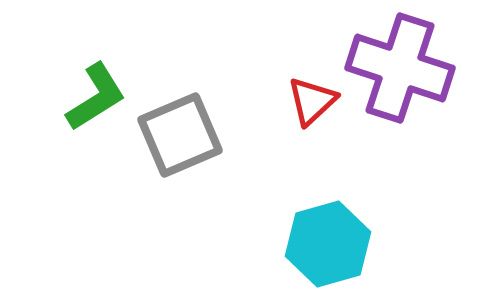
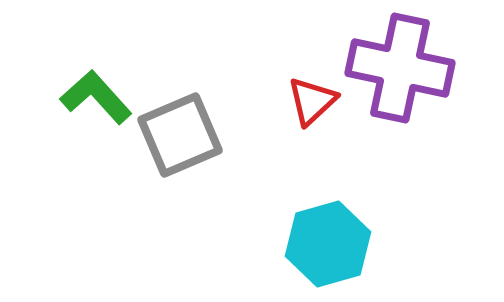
purple cross: rotated 6 degrees counterclockwise
green L-shape: rotated 100 degrees counterclockwise
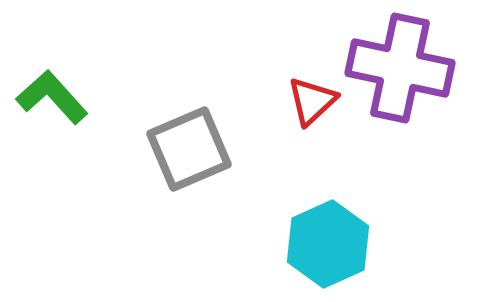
green L-shape: moved 44 px left
gray square: moved 9 px right, 14 px down
cyan hexagon: rotated 8 degrees counterclockwise
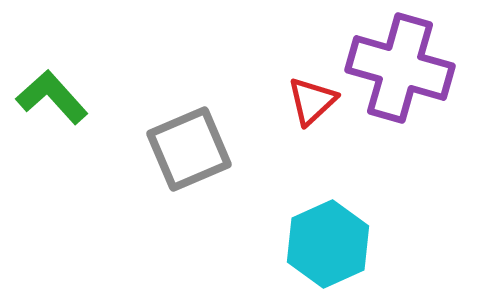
purple cross: rotated 4 degrees clockwise
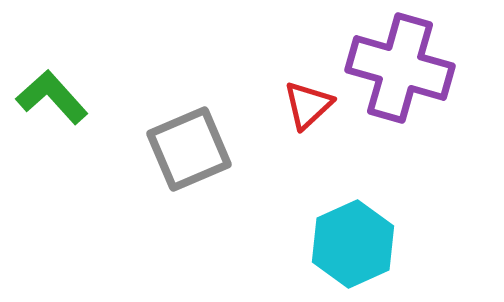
red triangle: moved 4 px left, 4 px down
cyan hexagon: moved 25 px right
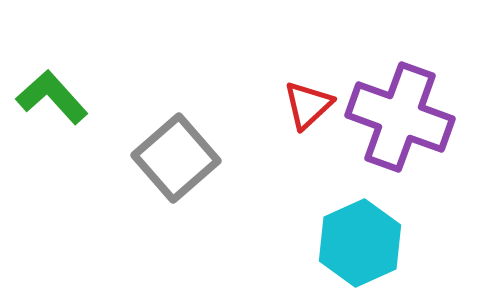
purple cross: moved 49 px down; rotated 4 degrees clockwise
gray square: moved 13 px left, 9 px down; rotated 18 degrees counterclockwise
cyan hexagon: moved 7 px right, 1 px up
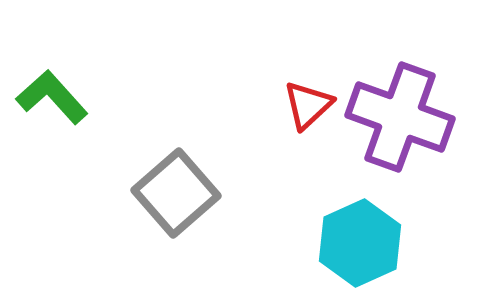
gray square: moved 35 px down
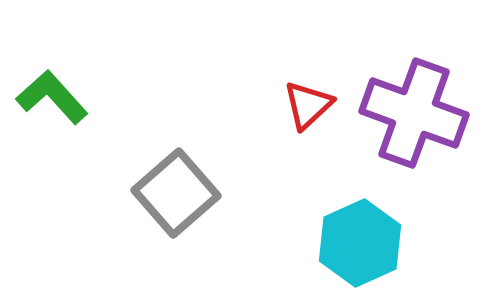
purple cross: moved 14 px right, 4 px up
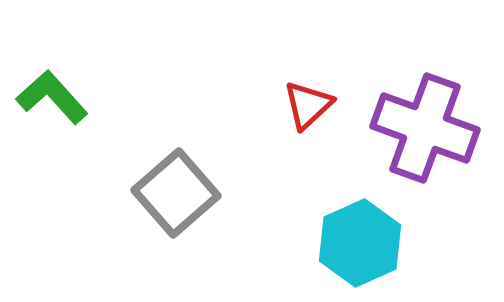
purple cross: moved 11 px right, 15 px down
